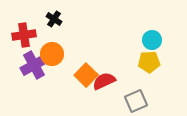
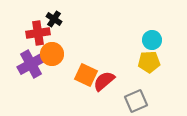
red cross: moved 14 px right, 2 px up
purple cross: moved 3 px left, 1 px up
orange square: rotated 20 degrees counterclockwise
red semicircle: rotated 15 degrees counterclockwise
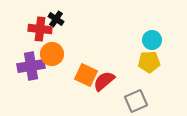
black cross: moved 2 px right
red cross: moved 2 px right, 4 px up; rotated 15 degrees clockwise
purple cross: moved 2 px down; rotated 20 degrees clockwise
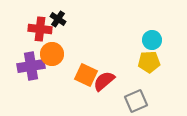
black cross: moved 2 px right
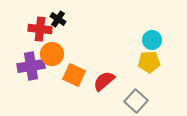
orange square: moved 12 px left
gray square: rotated 25 degrees counterclockwise
